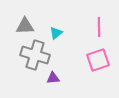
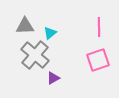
cyan triangle: moved 6 px left
gray cross: rotated 24 degrees clockwise
purple triangle: rotated 24 degrees counterclockwise
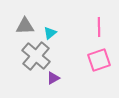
gray cross: moved 1 px right, 1 px down
pink square: moved 1 px right
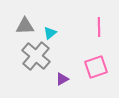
pink square: moved 3 px left, 7 px down
purple triangle: moved 9 px right, 1 px down
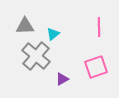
cyan triangle: moved 3 px right, 1 px down
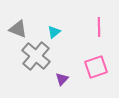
gray triangle: moved 7 px left, 3 px down; rotated 24 degrees clockwise
cyan triangle: moved 1 px right, 2 px up
purple triangle: rotated 16 degrees counterclockwise
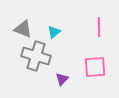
gray triangle: moved 5 px right
gray cross: rotated 24 degrees counterclockwise
pink square: moved 1 px left; rotated 15 degrees clockwise
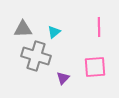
gray triangle: rotated 24 degrees counterclockwise
purple triangle: moved 1 px right, 1 px up
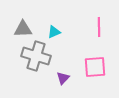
cyan triangle: rotated 16 degrees clockwise
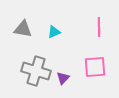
gray triangle: rotated 12 degrees clockwise
gray cross: moved 15 px down
